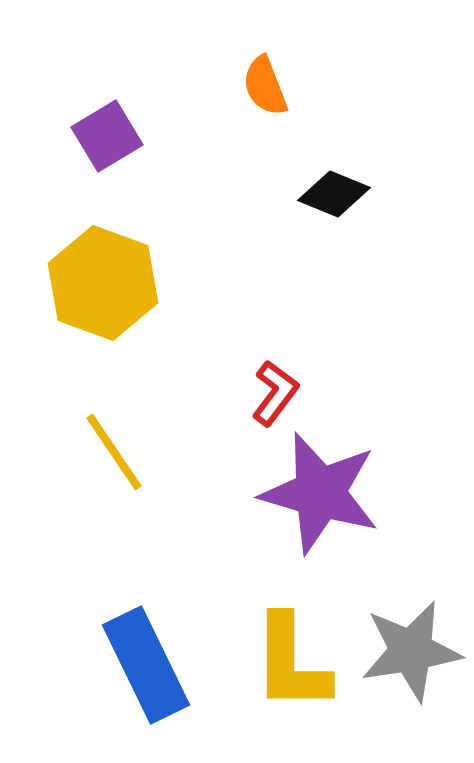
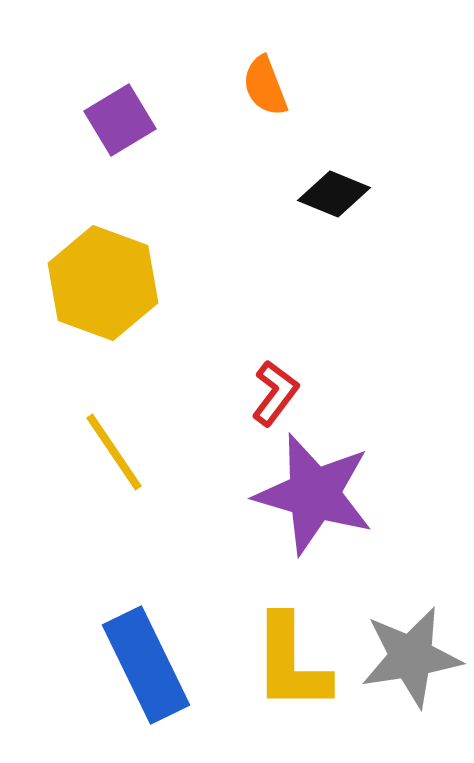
purple square: moved 13 px right, 16 px up
purple star: moved 6 px left, 1 px down
gray star: moved 6 px down
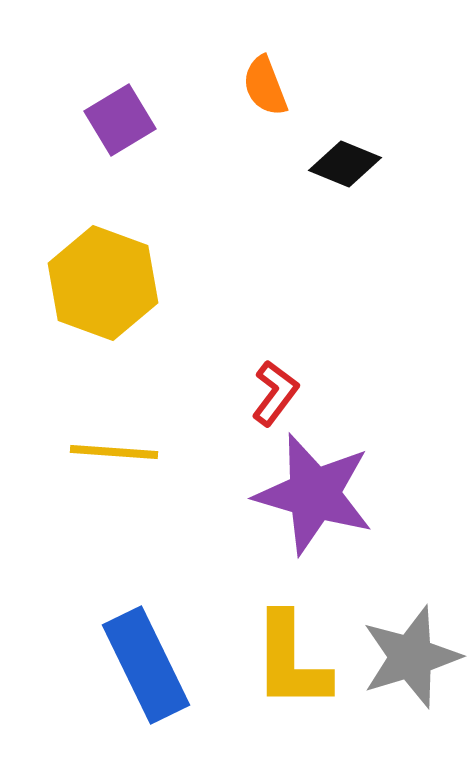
black diamond: moved 11 px right, 30 px up
yellow line: rotated 52 degrees counterclockwise
gray star: rotated 8 degrees counterclockwise
yellow L-shape: moved 2 px up
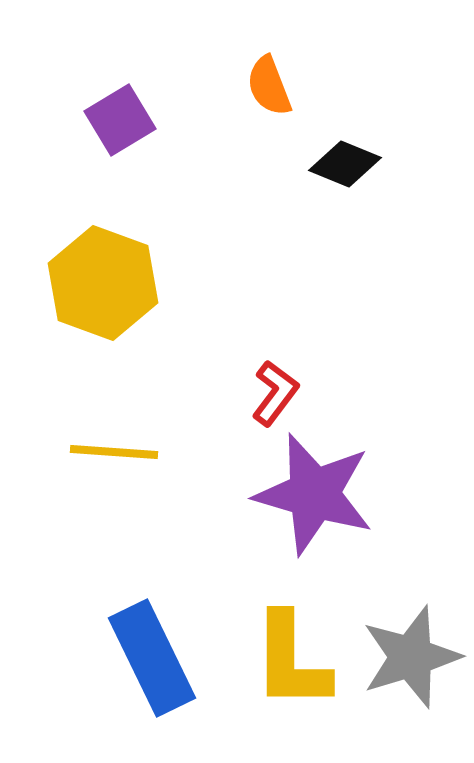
orange semicircle: moved 4 px right
blue rectangle: moved 6 px right, 7 px up
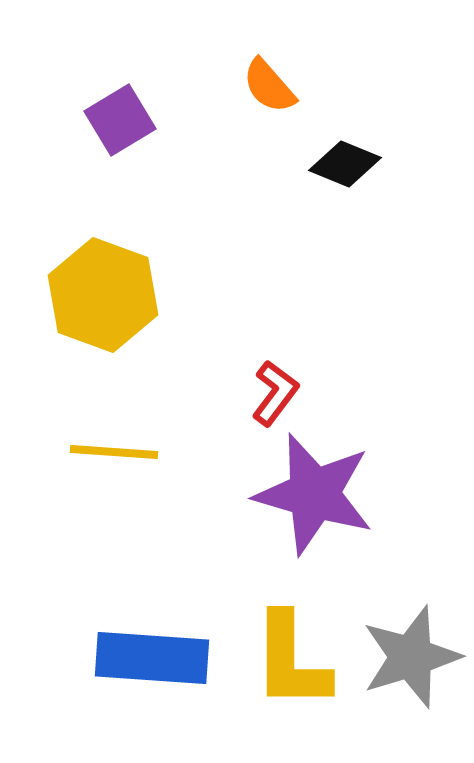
orange semicircle: rotated 20 degrees counterclockwise
yellow hexagon: moved 12 px down
blue rectangle: rotated 60 degrees counterclockwise
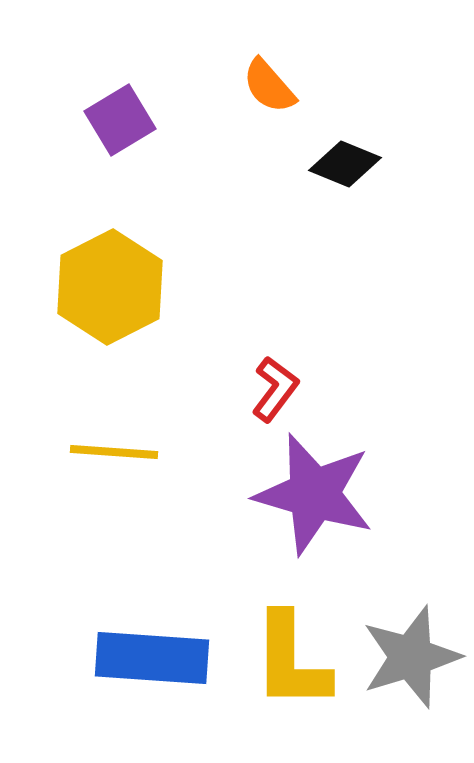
yellow hexagon: moved 7 px right, 8 px up; rotated 13 degrees clockwise
red L-shape: moved 4 px up
